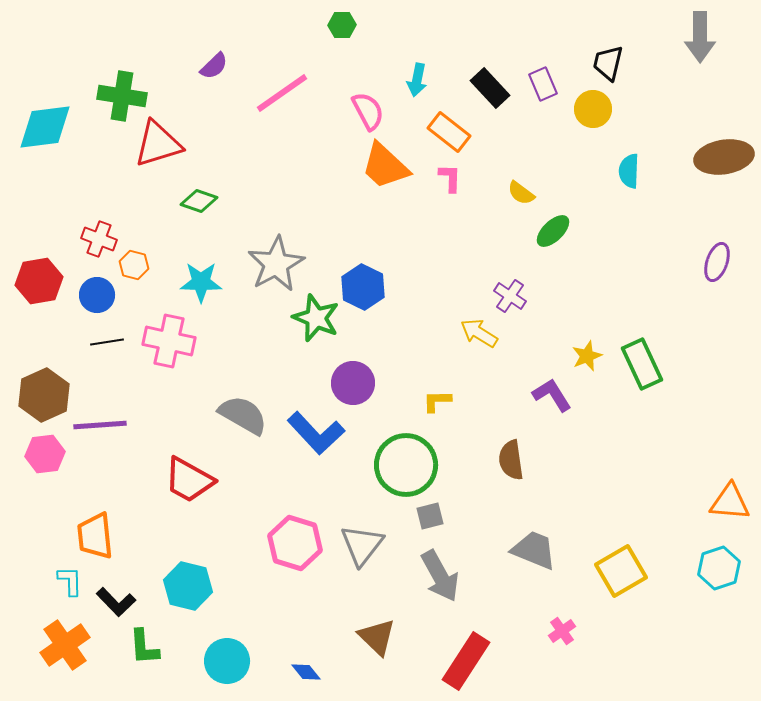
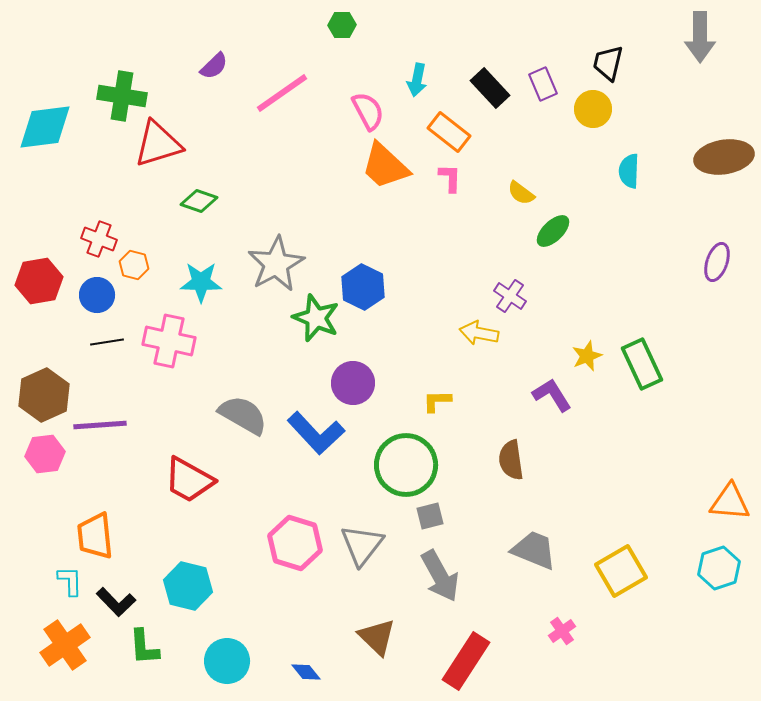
yellow arrow at (479, 333): rotated 21 degrees counterclockwise
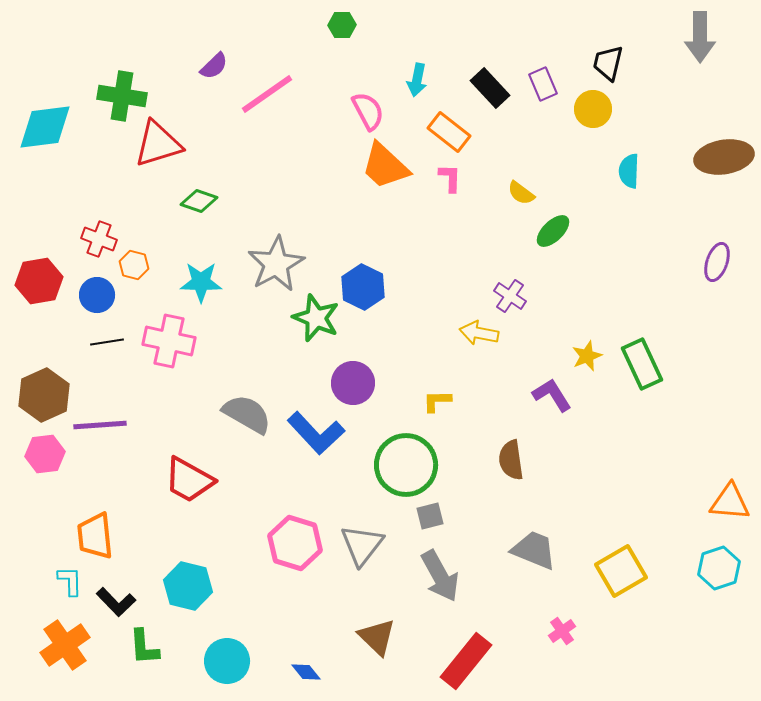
pink line at (282, 93): moved 15 px left, 1 px down
gray semicircle at (243, 415): moved 4 px right, 1 px up
red rectangle at (466, 661): rotated 6 degrees clockwise
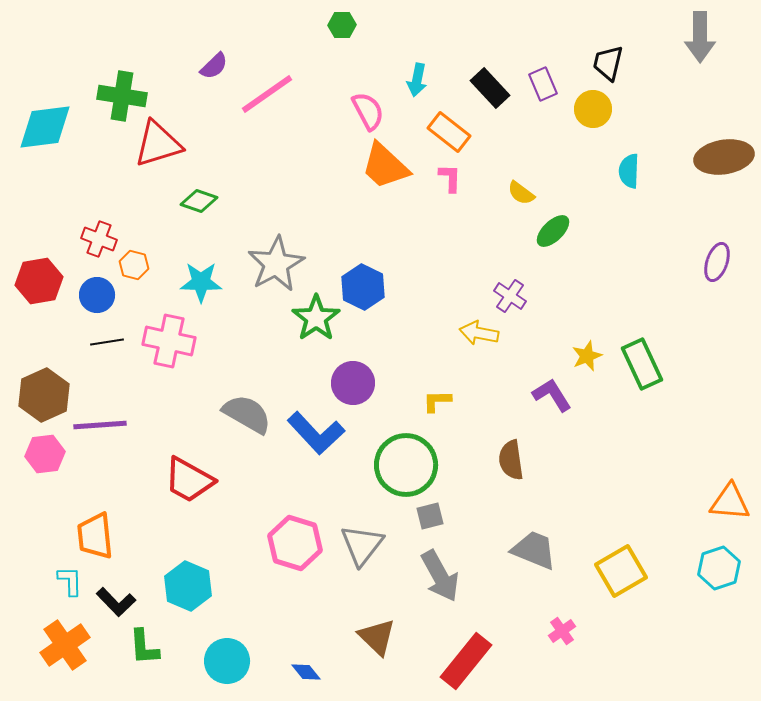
green star at (316, 318): rotated 15 degrees clockwise
cyan hexagon at (188, 586): rotated 9 degrees clockwise
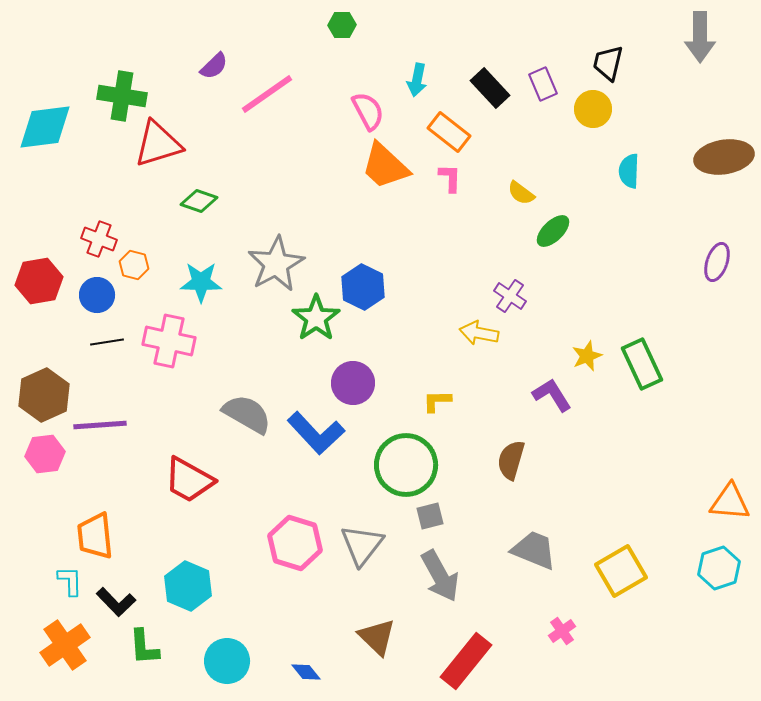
brown semicircle at (511, 460): rotated 24 degrees clockwise
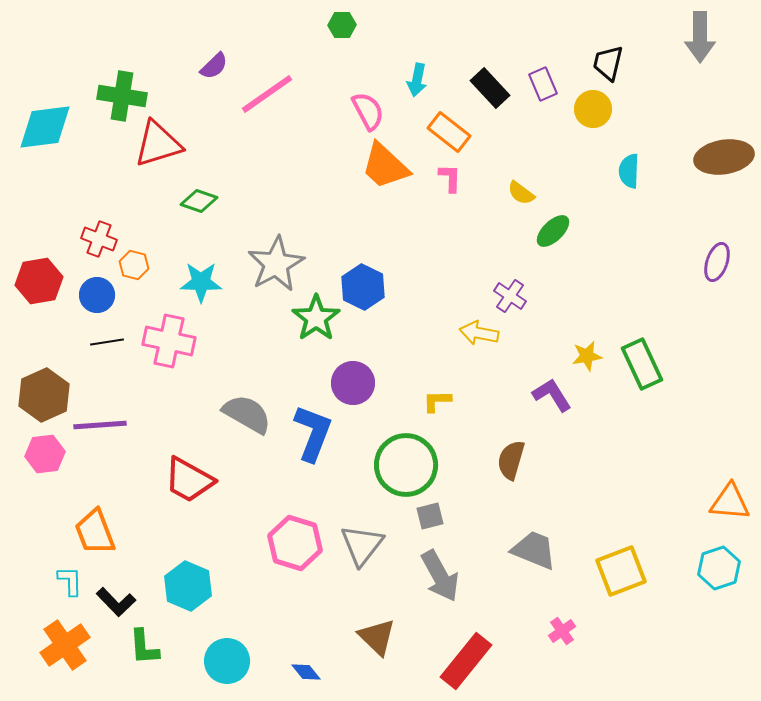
yellow star at (587, 356): rotated 12 degrees clockwise
blue L-shape at (316, 433): moved 3 px left; rotated 116 degrees counterclockwise
orange trapezoid at (95, 536): moved 4 px up; rotated 15 degrees counterclockwise
yellow square at (621, 571): rotated 9 degrees clockwise
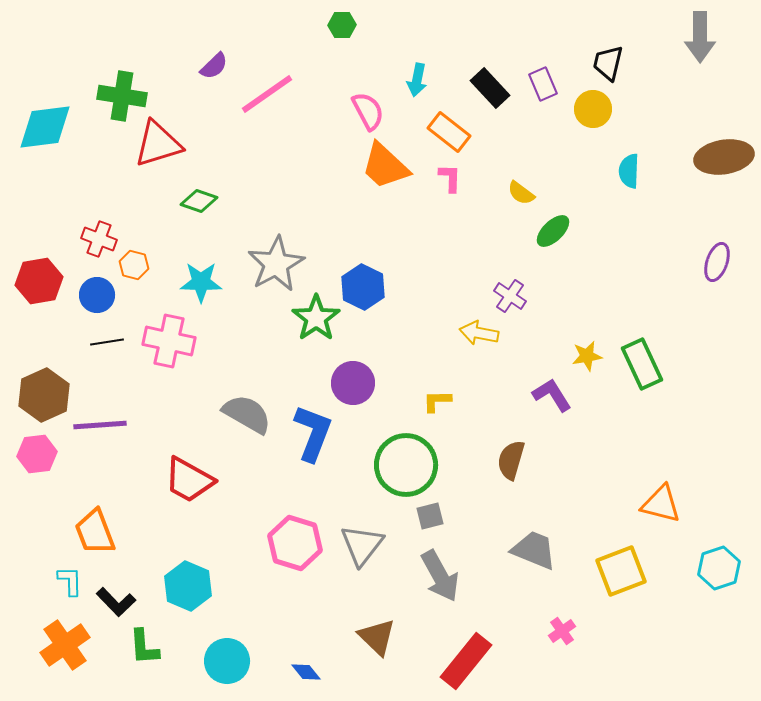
pink hexagon at (45, 454): moved 8 px left
orange triangle at (730, 502): moved 69 px left, 2 px down; rotated 9 degrees clockwise
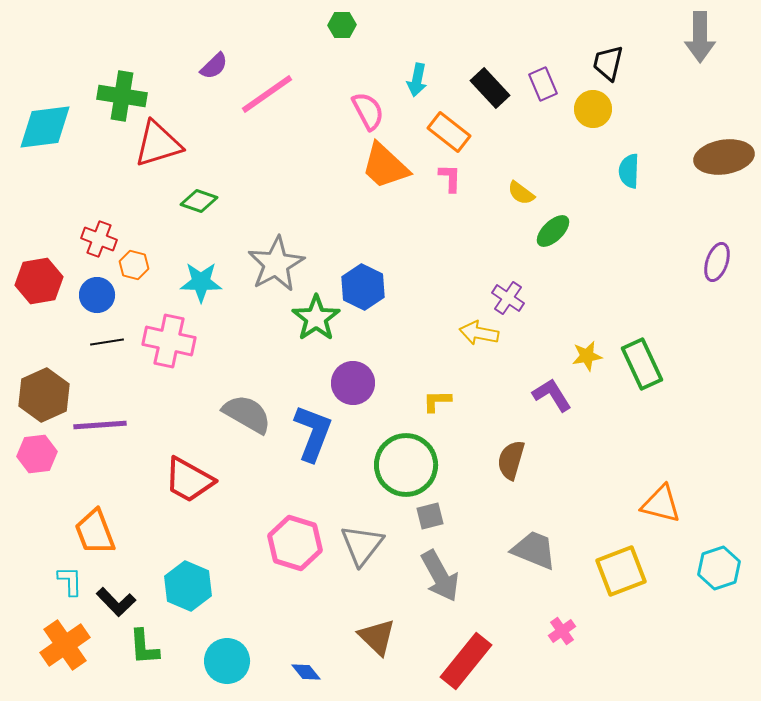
purple cross at (510, 296): moved 2 px left, 2 px down
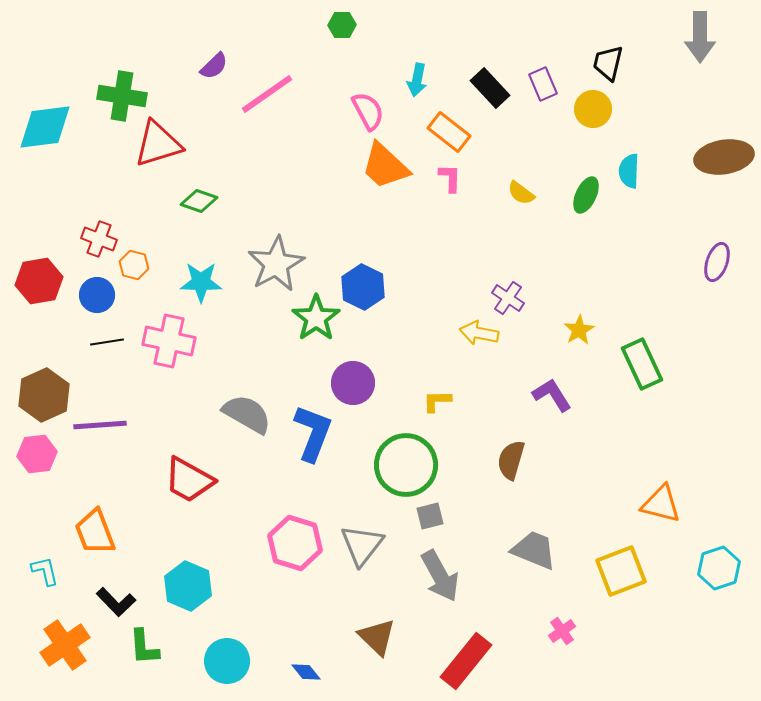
green ellipse at (553, 231): moved 33 px right, 36 px up; rotated 21 degrees counterclockwise
yellow star at (587, 356): moved 8 px left, 26 px up; rotated 20 degrees counterclockwise
cyan L-shape at (70, 581): moved 25 px left, 10 px up; rotated 12 degrees counterclockwise
